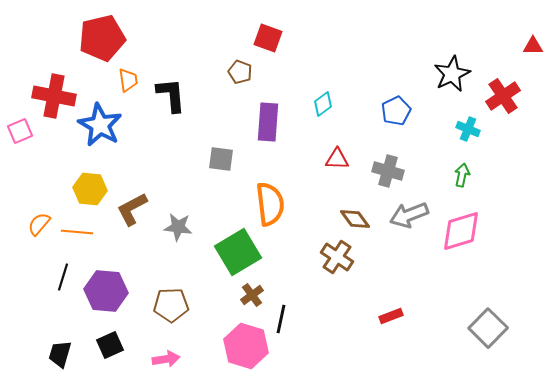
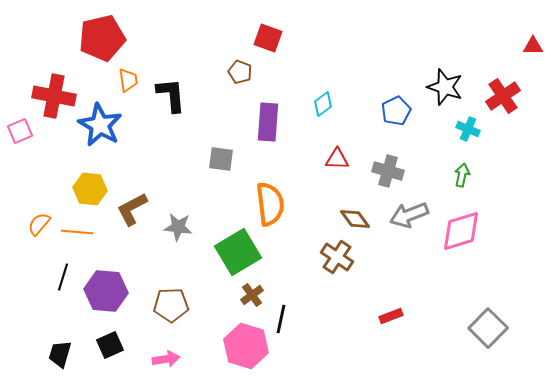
black star at (452, 74): moved 7 px left, 13 px down; rotated 27 degrees counterclockwise
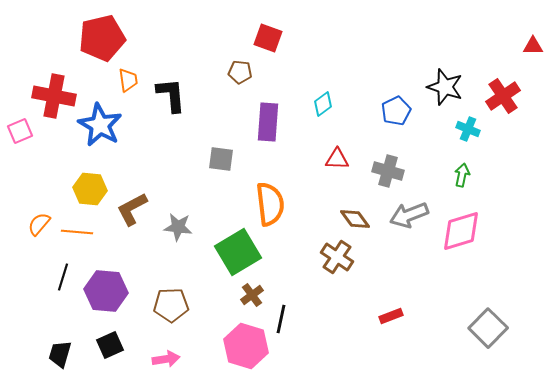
brown pentagon at (240, 72): rotated 15 degrees counterclockwise
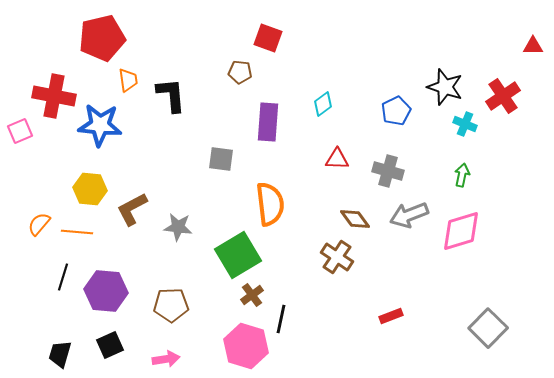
blue star at (100, 125): rotated 24 degrees counterclockwise
cyan cross at (468, 129): moved 3 px left, 5 px up
green square at (238, 252): moved 3 px down
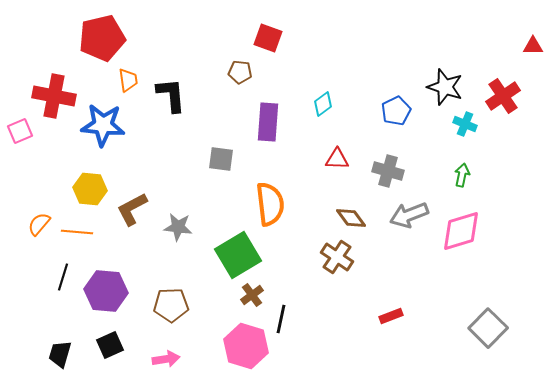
blue star at (100, 125): moved 3 px right
brown diamond at (355, 219): moved 4 px left, 1 px up
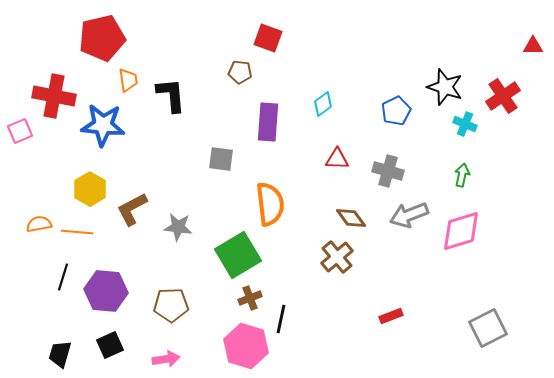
yellow hexagon at (90, 189): rotated 24 degrees clockwise
orange semicircle at (39, 224): rotated 40 degrees clockwise
brown cross at (337, 257): rotated 16 degrees clockwise
brown cross at (252, 295): moved 2 px left, 3 px down; rotated 15 degrees clockwise
gray square at (488, 328): rotated 18 degrees clockwise
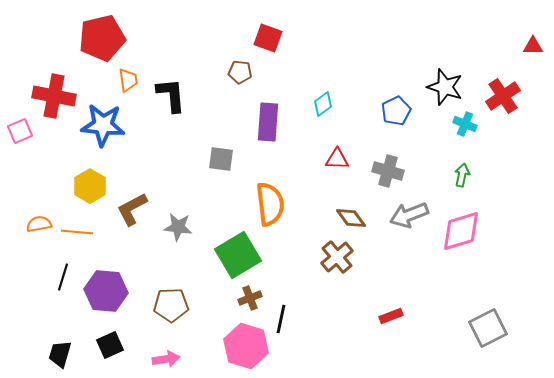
yellow hexagon at (90, 189): moved 3 px up
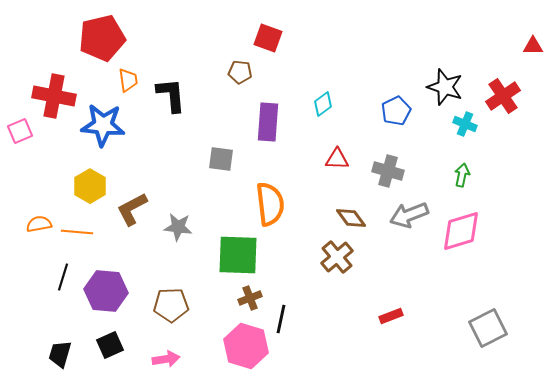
green square at (238, 255): rotated 33 degrees clockwise
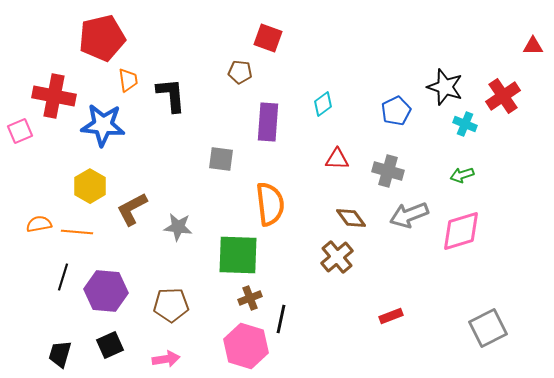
green arrow at (462, 175): rotated 120 degrees counterclockwise
